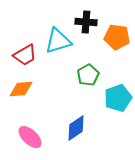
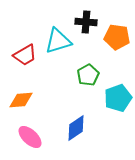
orange diamond: moved 11 px down
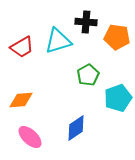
red trapezoid: moved 3 px left, 8 px up
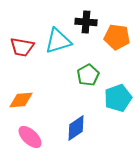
red trapezoid: rotated 40 degrees clockwise
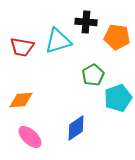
green pentagon: moved 5 px right
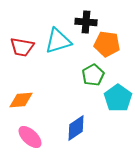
orange pentagon: moved 10 px left, 7 px down
cyan pentagon: rotated 16 degrees counterclockwise
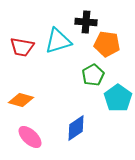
orange diamond: rotated 20 degrees clockwise
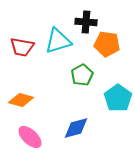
green pentagon: moved 11 px left
blue diamond: rotated 20 degrees clockwise
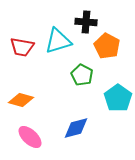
orange pentagon: moved 2 px down; rotated 20 degrees clockwise
green pentagon: rotated 15 degrees counterclockwise
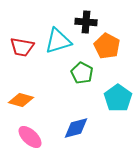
green pentagon: moved 2 px up
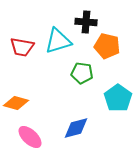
orange pentagon: rotated 15 degrees counterclockwise
green pentagon: rotated 20 degrees counterclockwise
orange diamond: moved 5 px left, 3 px down
